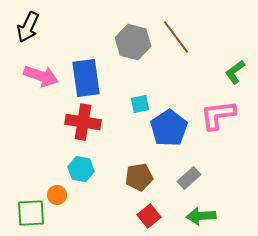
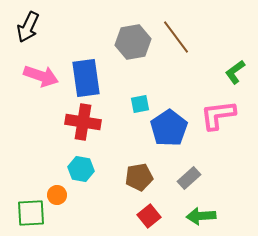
gray hexagon: rotated 24 degrees counterclockwise
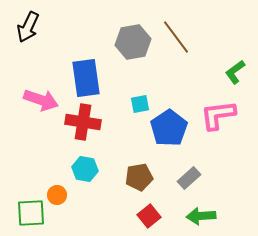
pink arrow: moved 24 px down
cyan hexagon: moved 4 px right
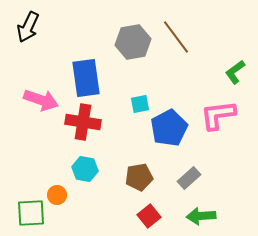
blue pentagon: rotated 6 degrees clockwise
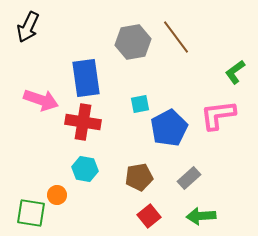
green square: rotated 12 degrees clockwise
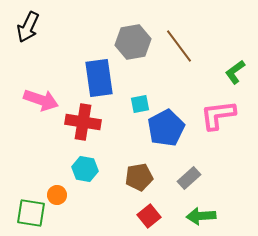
brown line: moved 3 px right, 9 px down
blue rectangle: moved 13 px right
blue pentagon: moved 3 px left
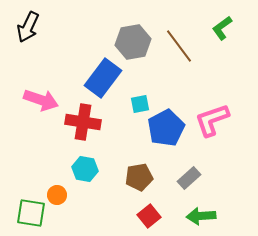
green L-shape: moved 13 px left, 44 px up
blue rectangle: moved 4 px right; rotated 45 degrees clockwise
pink L-shape: moved 6 px left, 5 px down; rotated 12 degrees counterclockwise
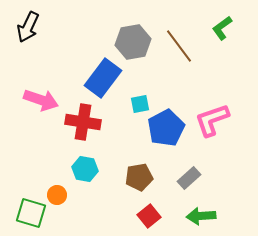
green square: rotated 8 degrees clockwise
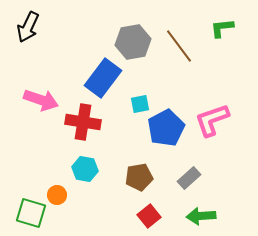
green L-shape: rotated 30 degrees clockwise
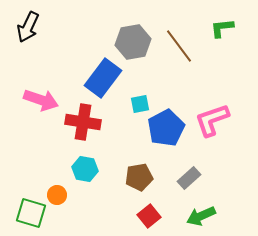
green arrow: rotated 20 degrees counterclockwise
